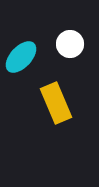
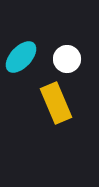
white circle: moved 3 px left, 15 px down
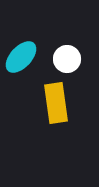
yellow rectangle: rotated 15 degrees clockwise
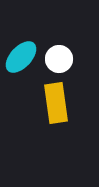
white circle: moved 8 px left
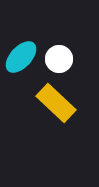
yellow rectangle: rotated 39 degrees counterclockwise
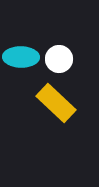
cyan ellipse: rotated 48 degrees clockwise
